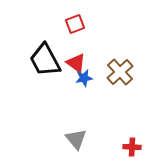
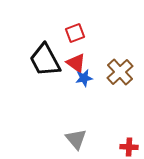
red square: moved 9 px down
red cross: moved 3 px left
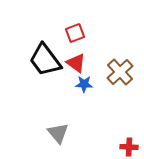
black trapezoid: rotated 9 degrees counterclockwise
blue star: moved 6 px down; rotated 12 degrees clockwise
gray triangle: moved 18 px left, 6 px up
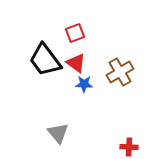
brown cross: rotated 12 degrees clockwise
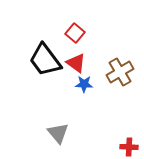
red square: rotated 30 degrees counterclockwise
